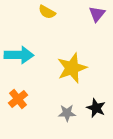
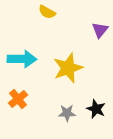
purple triangle: moved 3 px right, 16 px down
cyan arrow: moved 3 px right, 4 px down
yellow star: moved 4 px left
black star: moved 1 px down
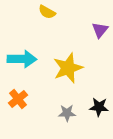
black star: moved 3 px right, 2 px up; rotated 18 degrees counterclockwise
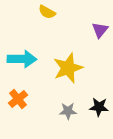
gray star: moved 1 px right, 2 px up
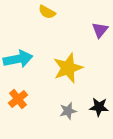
cyan arrow: moved 4 px left; rotated 12 degrees counterclockwise
gray star: rotated 12 degrees counterclockwise
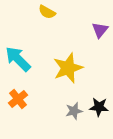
cyan arrow: rotated 124 degrees counterclockwise
gray star: moved 6 px right
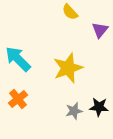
yellow semicircle: moved 23 px right; rotated 18 degrees clockwise
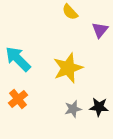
gray star: moved 1 px left, 2 px up
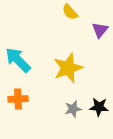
cyan arrow: moved 1 px down
orange cross: rotated 36 degrees clockwise
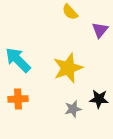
black star: moved 8 px up
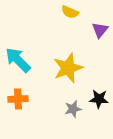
yellow semicircle: rotated 24 degrees counterclockwise
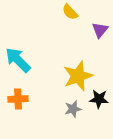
yellow semicircle: rotated 24 degrees clockwise
yellow star: moved 10 px right, 8 px down
